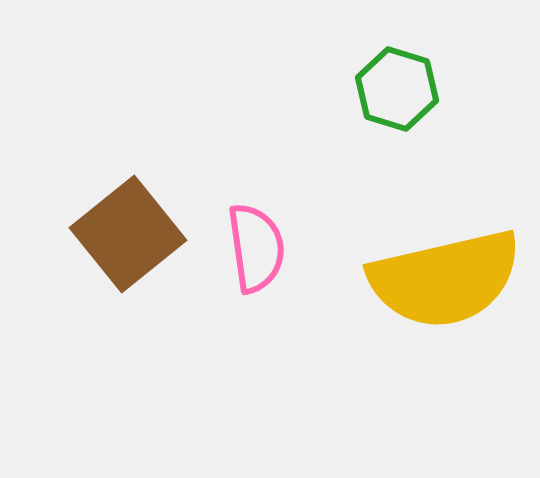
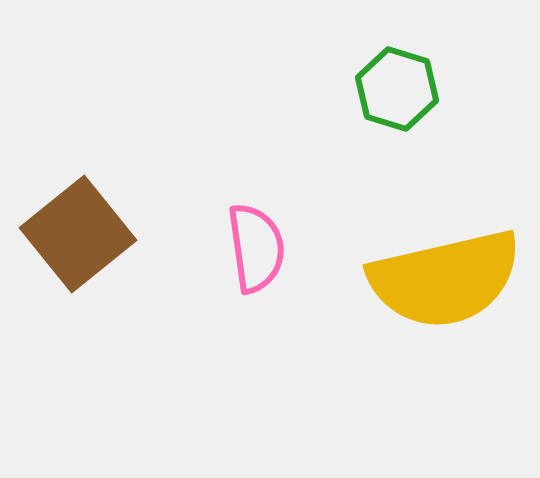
brown square: moved 50 px left
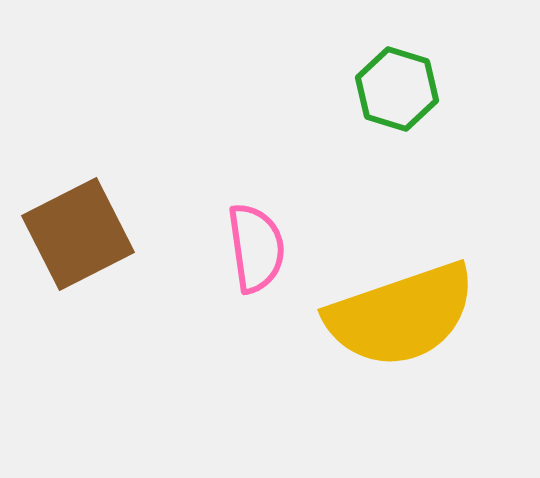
brown square: rotated 12 degrees clockwise
yellow semicircle: moved 44 px left, 36 px down; rotated 6 degrees counterclockwise
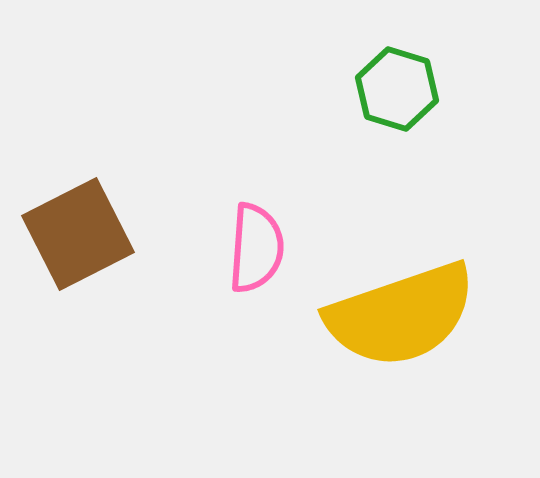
pink semicircle: rotated 12 degrees clockwise
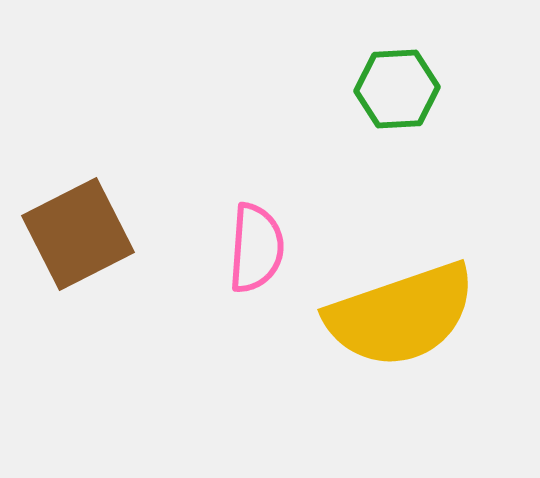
green hexagon: rotated 20 degrees counterclockwise
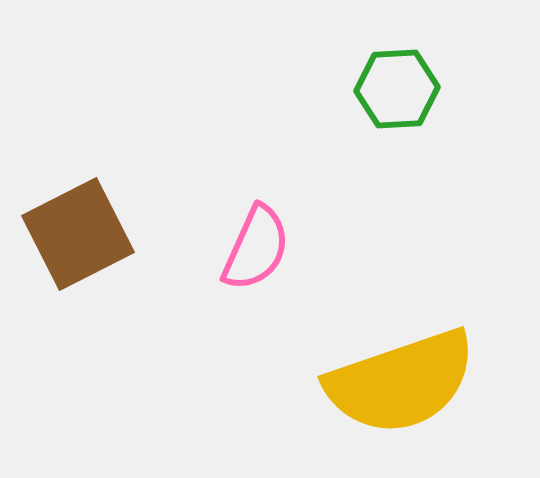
pink semicircle: rotated 20 degrees clockwise
yellow semicircle: moved 67 px down
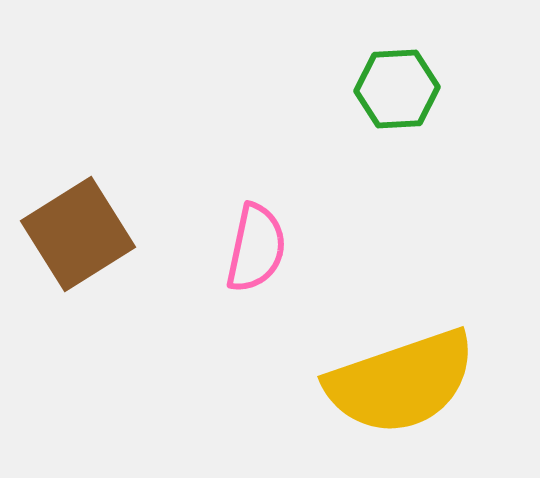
brown square: rotated 5 degrees counterclockwise
pink semicircle: rotated 12 degrees counterclockwise
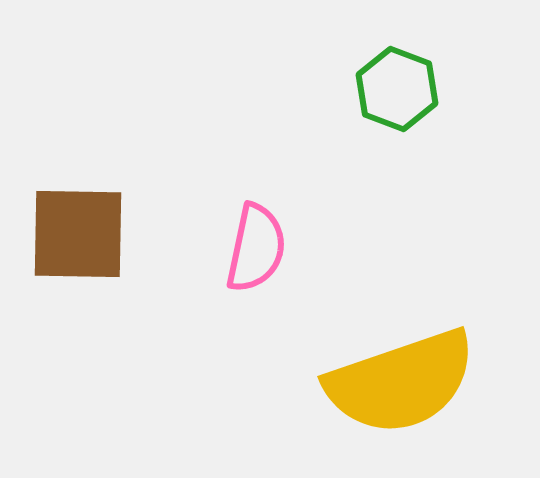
green hexagon: rotated 24 degrees clockwise
brown square: rotated 33 degrees clockwise
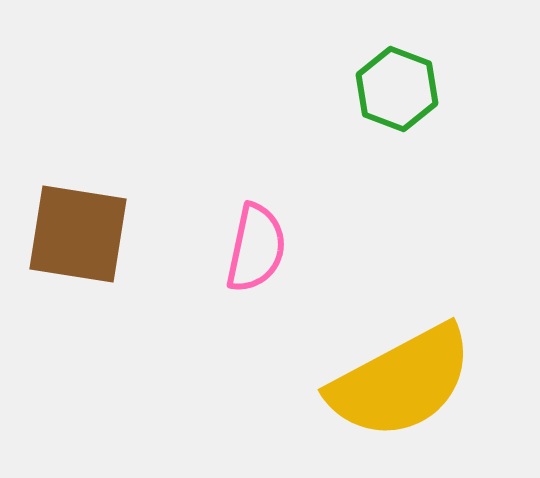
brown square: rotated 8 degrees clockwise
yellow semicircle: rotated 9 degrees counterclockwise
